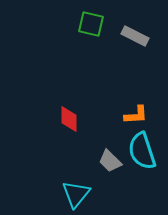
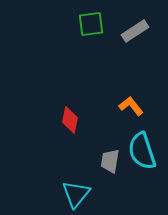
green square: rotated 20 degrees counterclockwise
gray rectangle: moved 5 px up; rotated 60 degrees counterclockwise
orange L-shape: moved 5 px left, 9 px up; rotated 125 degrees counterclockwise
red diamond: moved 1 px right, 1 px down; rotated 12 degrees clockwise
gray trapezoid: rotated 55 degrees clockwise
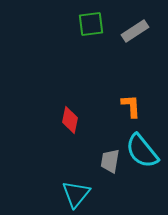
orange L-shape: rotated 35 degrees clockwise
cyan semicircle: rotated 21 degrees counterclockwise
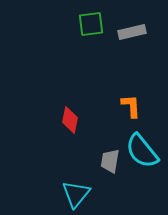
gray rectangle: moved 3 px left, 1 px down; rotated 20 degrees clockwise
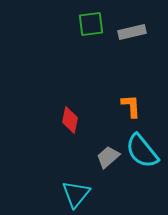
gray trapezoid: moved 2 px left, 4 px up; rotated 40 degrees clockwise
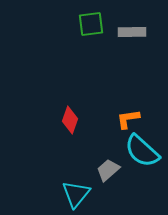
gray rectangle: rotated 12 degrees clockwise
orange L-shape: moved 3 px left, 13 px down; rotated 95 degrees counterclockwise
red diamond: rotated 8 degrees clockwise
cyan semicircle: rotated 9 degrees counterclockwise
gray trapezoid: moved 13 px down
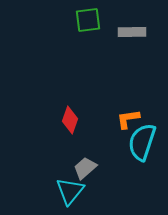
green square: moved 3 px left, 4 px up
cyan semicircle: moved 9 px up; rotated 66 degrees clockwise
gray trapezoid: moved 23 px left, 2 px up
cyan triangle: moved 6 px left, 3 px up
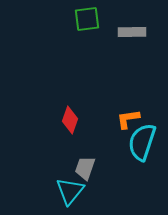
green square: moved 1 px left, 1 px up
gray trapezoid: rotated 30 degrees counterclockwise
